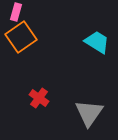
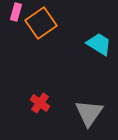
orange square: moved 20 px right, 14 px up
cyan trapezoid: moved 2 px right, 2 px down
red cross: moved 1 px right, 5 px down
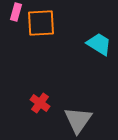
orange square: rotated 32 degrees clockwise
gray triangle: moved 11 px left, 7 px down
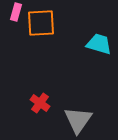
cyan trapezoid: rotated 16 degrees counterclockwise
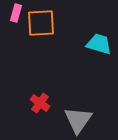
pink rectangle: moved 1 px down
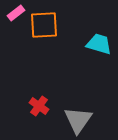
pink rectangle: rotated 36 degrees clockwise
orange square: moved 3 px right, 2 px down
red cross: moved 1 px left, 3 px down
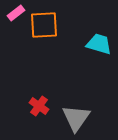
gray triangle: moved 2 px left, 2 px up
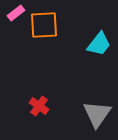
cyan trapezoid: rotated 112 degrees clockwise
gray triangle: moved 21 px right, 4 px up
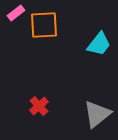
red cross: rotated 12 degrees clockwise
gray triangle: rotated 16 degrees clockwise
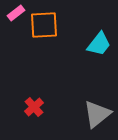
red cross: moved 5 px left, 1 px down
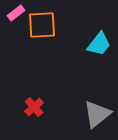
orange square: moved 2 px left
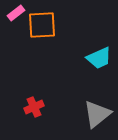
cyan trapezoid: moved 14 px down; rotated 28 degrees clockwise
red cross: rotated 18 degrees clockwise
